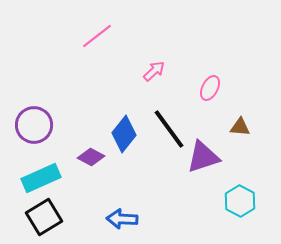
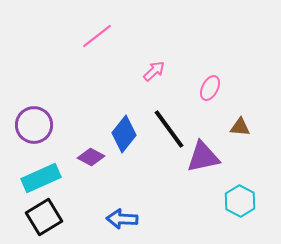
purple triangle: rotated 6 degrees clockwise
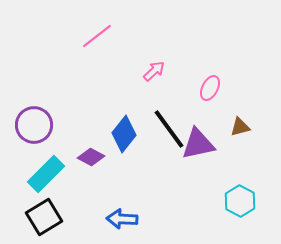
brown triangle: rotated 20 degrees counterclockwise
purple triangle: moved 5 px left, 13 px up
cyan rectangle: moved 5 px right, 4 px up; rotated 21 degrees counterclockwise
